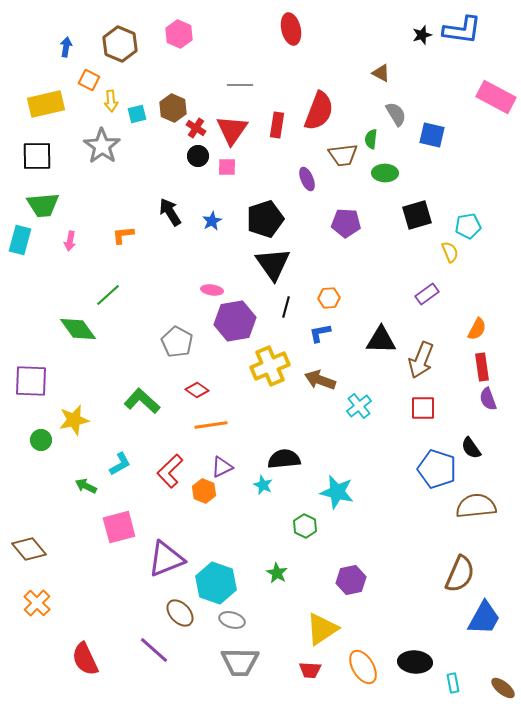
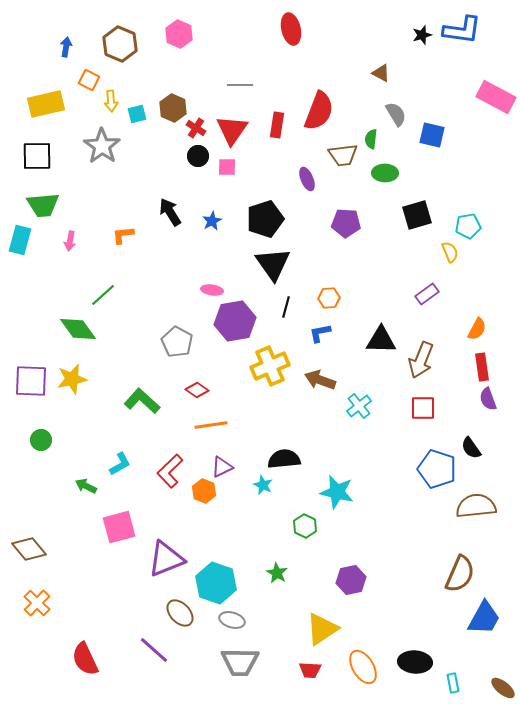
green line at (108, 295): moved 5 px left
yellow star at (74, 420): moved 2 px left, 41 px up
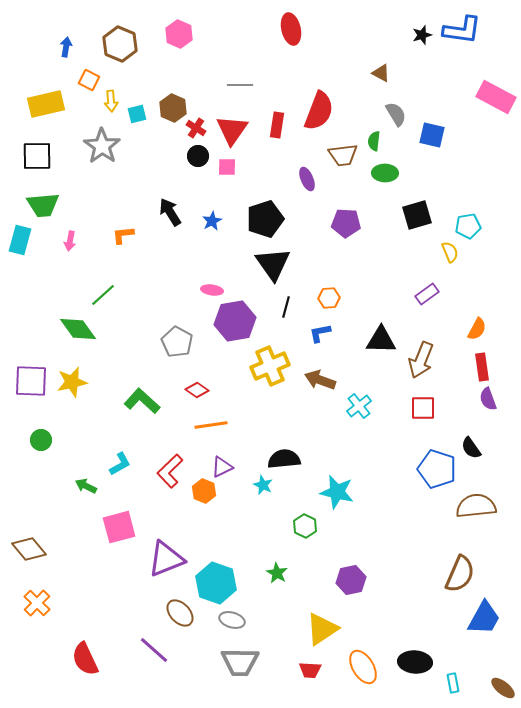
green semicircle at (371, 139): moved 3 px right, 2 px down
yellow star at (72, 379): moved 3 px down
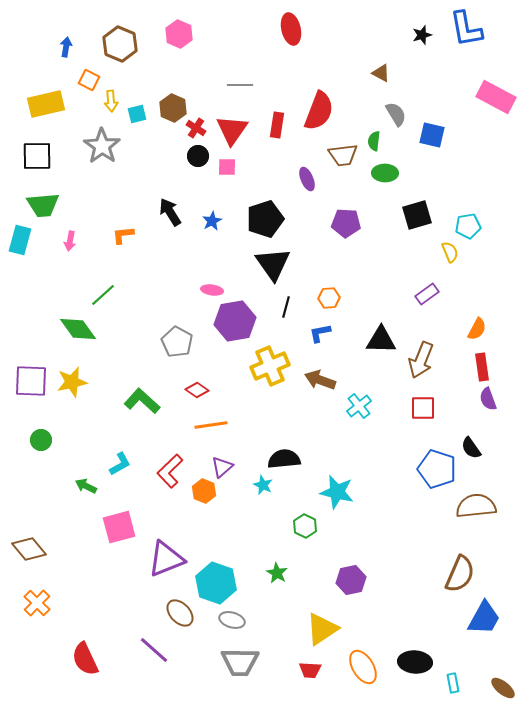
blue L-shape at (462, 30): moved 4 px right, 1 px up; rotated 72 degrees clockwise
purple triangle at (222, 467): rotated 15 degrees counterclockwise
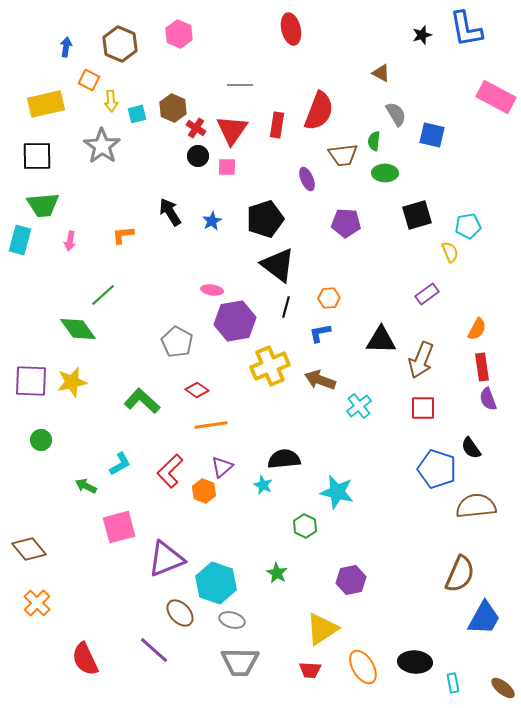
black triangle at (273, 264): moved 5 px right, 1 px down; rotated 18 degrees counterclockwise
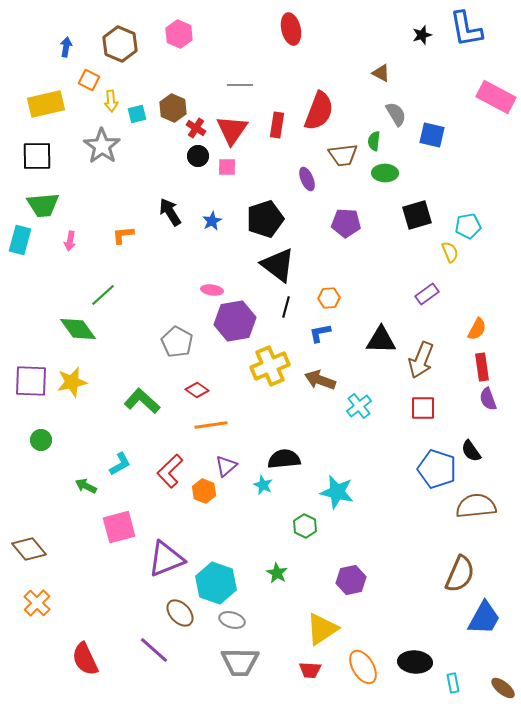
black semicircle at (471, 448): moved 3 px down
purple triangle at (222, 467): moved 4 px right, 1 px up
